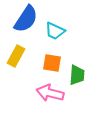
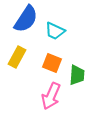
yellow rectangle: moved 1 px right, 1 px down
orange square: rotated 12 degrees clockwise
pink arrow: moved 1 px right, 3 px down; rotated 80 degrees counterclockwise
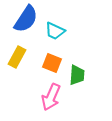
pink arrow: moved 1 px down
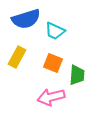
blue semicircle: rotated 40 degrees clockwise
orange square: moved 1 px right
pink arrow: rotated 52 degrees clockwise
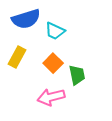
orange square: rotated 24 degrees clockwise
green trapezoid: rotated 15 degrees counterclockwise
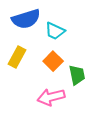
orange square: moved 2 px up
